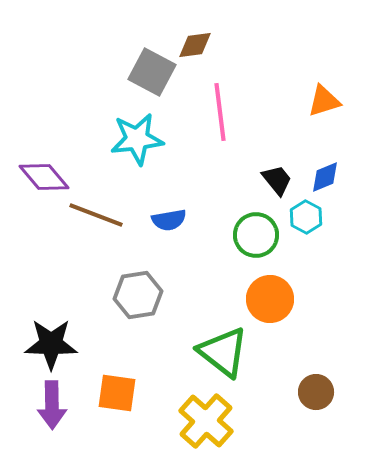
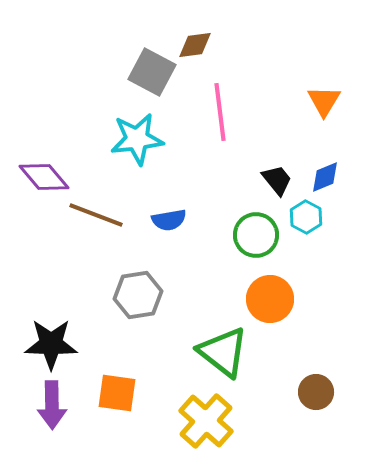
orange triangle: rotated 42 degrees counterclockwise
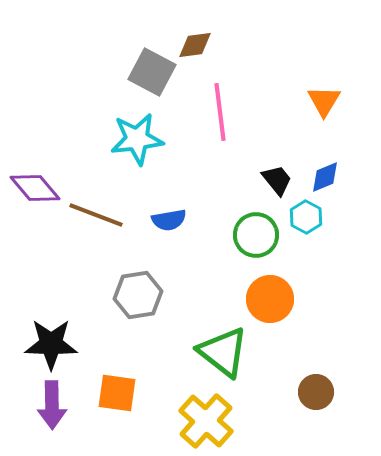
purple diamond: moved 9 px left, 11 px down
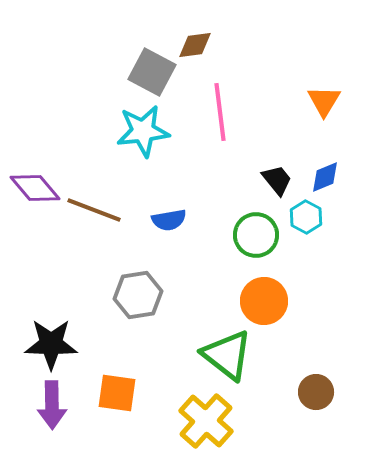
cyan star: moved 6 px right, 8 px up
brown line: moved 2 px left, 5 px up
orange circle: moved 6 px left, 2 px down
green triangle: moved 4 px right, 3 px down
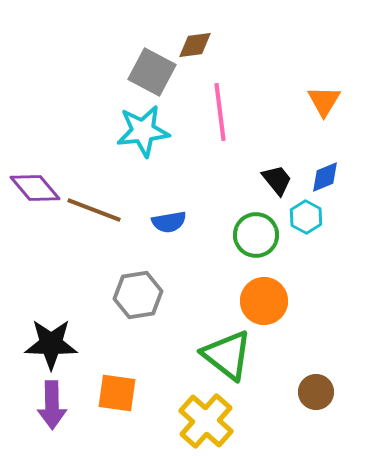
blue semicircle: moved 2 px down
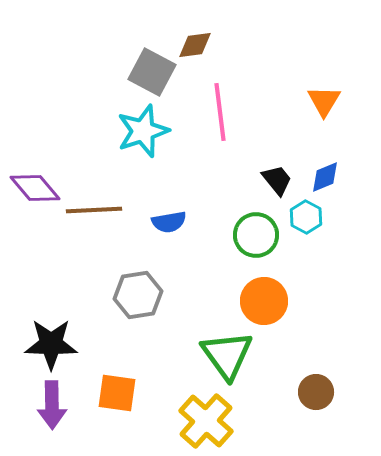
cyan star: rotated 12 degrees counterclockwise
brown line: rotated 24 degrees counterclockwise
green triangle: rotated 16 degrees clockwise
